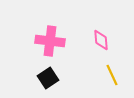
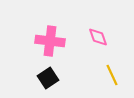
pink diamond: moved 3 px left, 3 px up; rotated 15 degrees counterclockwise
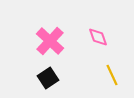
pink cross: rotated 36 degrees clockwise
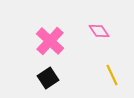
pink diamond: moved 1 px right, 6 px up; rotated 15 degrees counterclockwise
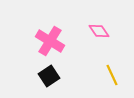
pink cross: rotated 12 degrees counterclockwise
black square: moved 1 px right, 2 px up
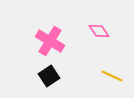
yellow line: moved 1 px down; rotated 40 degrees counterclockwise
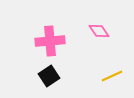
pink cross: rotated 36 degrees counterclockwise
yellow line: rotated 50 degrees counterclockwise
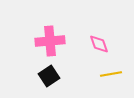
pink diamond: moved 13 px down; rotated 15 degrees clockwise
yellow line: moved 1 px left, 2 px up; rotated 15 degrees clockwise
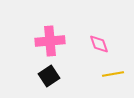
yellow line: moved 2 px right
